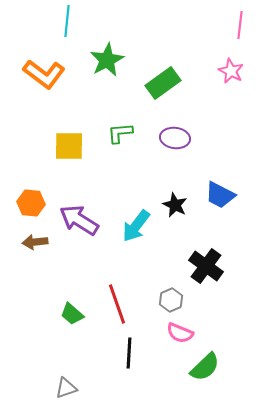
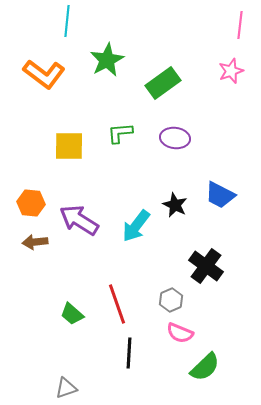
pink star: rotated 25 degrees clockwise
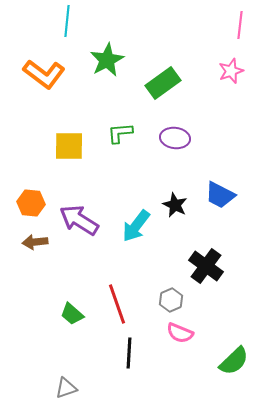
green semicircle: moved 29 px right, 6 px up
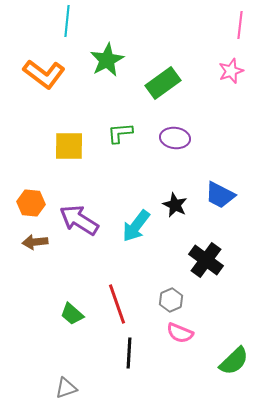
black cross: moved 6 px up
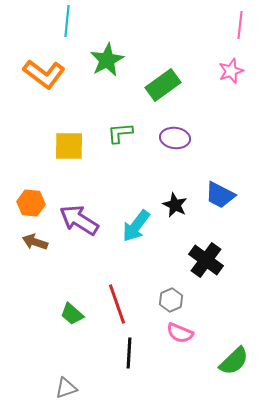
green rectangle: moved 2 px down
brown arrow: rotated 25 degrees clockwise
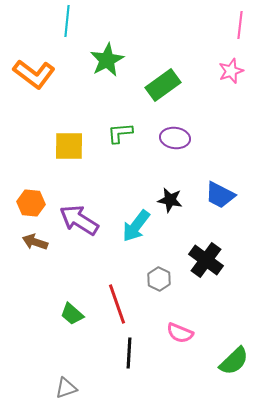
orange L-shape: moved 10 px left
black star: moved 5 px left, 5 px up; rotated 15 degrees counterclockwise
gray hexagon: moved 12 px left, 21 px up; rotated 10 degrees counterclockwise
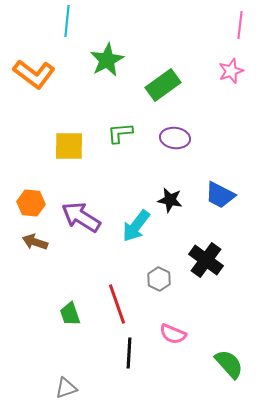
purple arrow: moved 2 px right, 3 px up
green trapezoid: moved 2 px left; rotated 30 degrees clockwise
pink semicircle: moved 7 px left, 1 px down
green semicircle: moved 5 px left, 3 px down; rotated 88 degrees counterclockwise
